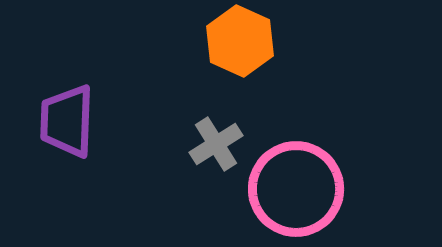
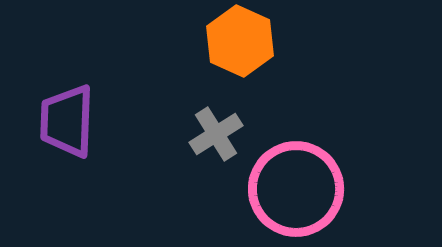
gray cross: moved 10 px up
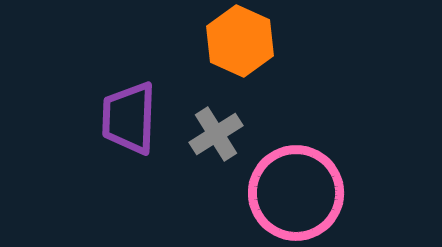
purple trapezoid: moved 62 px right, 3 px up
pink circle: moved 4 px down
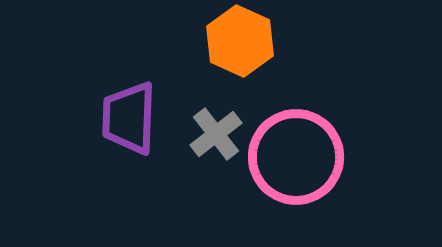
gray cross: rotated 6 degrees counterclockwise
pink circle: moved 36 px up
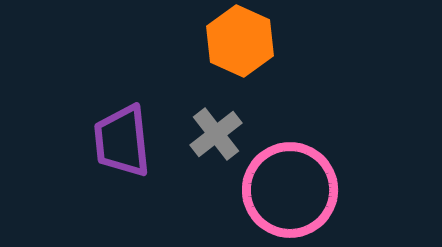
purple trapezoid: moved 7 px left, 23 px down; rotated 8 degrees counterclockwise
pink circle: moved 6 px left, 33 px down
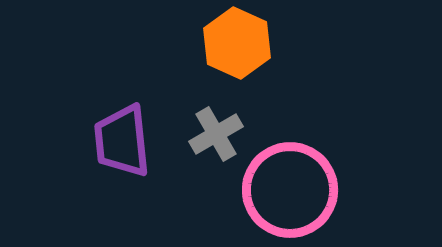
orange hexagon: moved 3 px left, 2 px down
gray cross: rotated 8 degrees clockwise
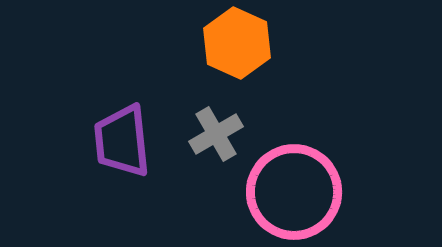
pink circle: moved 4 px right, 2 px down
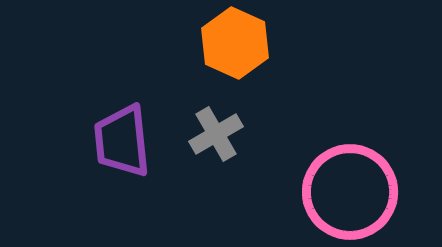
orange hexagon: moved 2 px left
pink circle: moved 56 px right
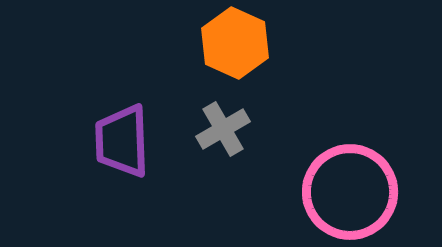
gray cross: moved 7 px right, 5 px up
purple trapezoid: rotated 4 degrees clockwise
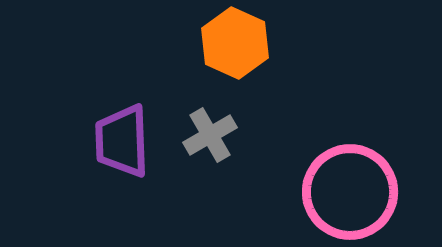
gray cross: moved 13 px left, 6 px down
